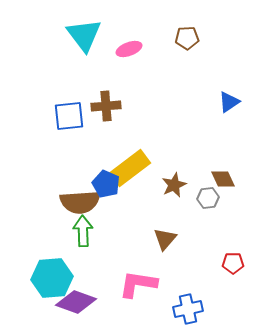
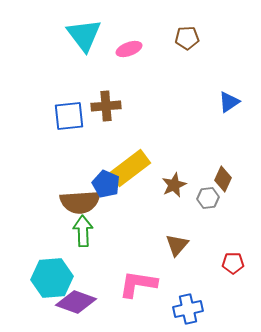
brown diamond: rotated 50 degrees clockwise
brown triangle: moved 12 px right, 6 px down
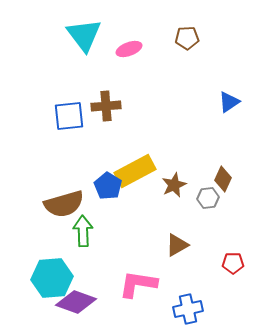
yellow rectangle: moved 5 px right, 3 px down; rotated 9 degrees clockwise
blue pentagon: moved 2 px right, 2 px down; rotated 8 degrees clockwise
brown semicircle: moved 16 px left, 2 px down; rotated 12 degrees counterclockwise
brown triangle: rotated 20 degrees clockwise
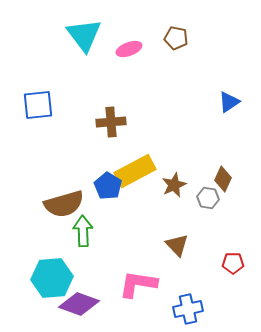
brown pentagon: moved 11 px left; rotated 15 degrees clockwise
brown cross: moved 5 px right, 16 px down
blue square: moved 31 px left, 11 px up
gray hexagon: rotated 15 degrees clockwise
brown triangle: rotated 45 degrees counterclockwise
purple diamond: moved 3 px right, 2 px down
